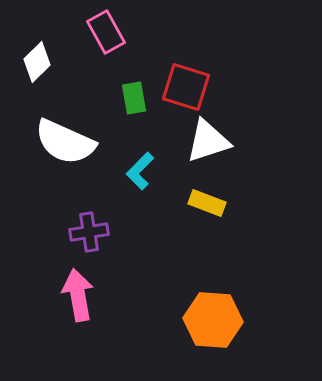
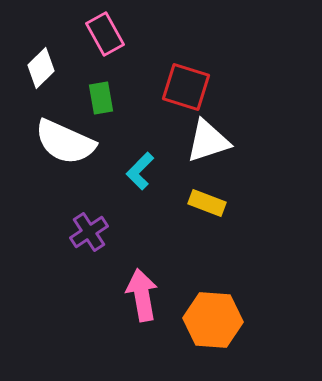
pink rectangle: moved 1 px left, 2 px down
white diamond: moved 4 px right, 6 px down
green rectangle: moved 33 px left
purple cross: rotated 24 degrees counterclockwise
pink arrow: moved 64 px right
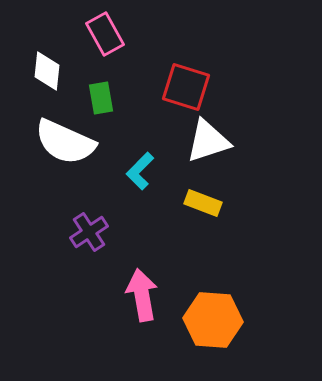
white diamond: moved 6 px right, 3 px down; rotated 39 degrees counterclockwise
yellow rectangle: moved 4 px left
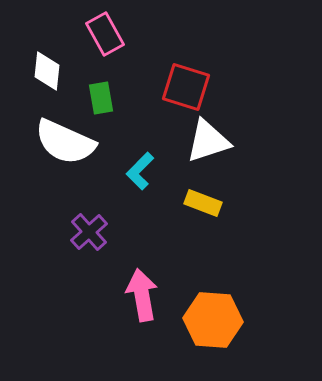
purple cross: rotated 9 degrees counterclockwise
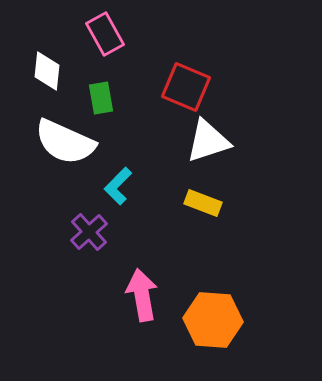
red square: rotated 6 degrees clockwise
cyan L-shape: moved 22 px left, 15 px down
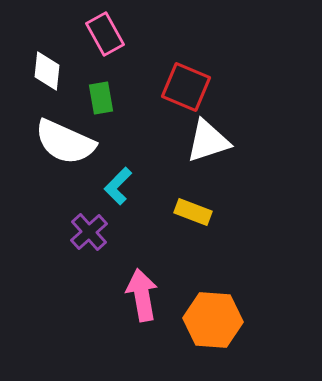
yellow rectangle: moved 10 px left, 9 px down
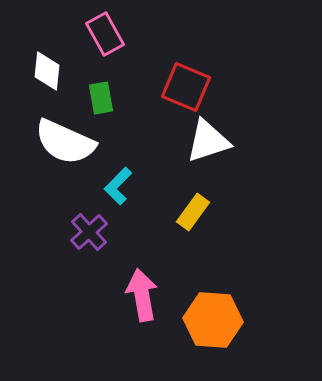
yellow rectangle: rotated 75 degrees counterclockwise
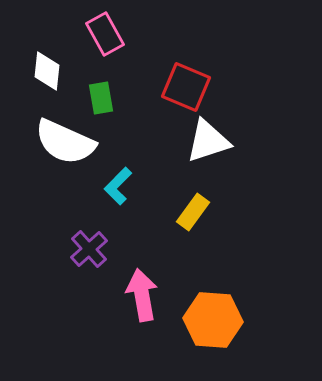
purple cross: moved 17 px down
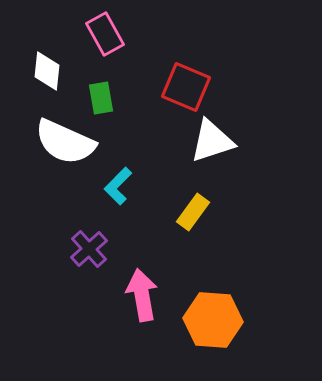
white triangle: moved 4 px right
